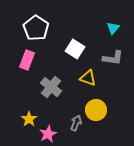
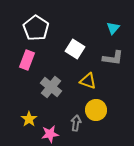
yellow triangle: moved 3 px down
gray arrow: rotated 14 degrees counterclockwise
pink star: moved 2 px right; rotated 18 degrees clockwise
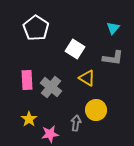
pink rectangle: moved 20 px down; rotated 24 degrees counterclockwise
yellow triangle: moved 1 px left, 3 px up; rotated 12 degrees clockwise
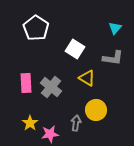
cyan triangle: moved 2 px right
pink rectangle: moved 1 px left, 3 px down
yellow star: moved 1 px right, 4 px down
